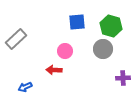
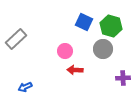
blue square: moved 7 px right; rotated 30 degrees clockwise
red arrow: moved 21 px right
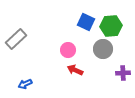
blue square: moved 2 px right
green hexagon: rotated 20 degrees counterclockwise
pink circle: moved 3 px right, 1 px up
red arrow: rotated 21 degrees clockwise
purple cross: moved 5 px up
blue arrow: moved 3 px up
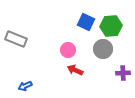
gray rectangle: rotated 65 degrees clockwise
blue arrow: moved 2 px down
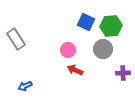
gray rectangle: rotated 35 degrees clockwise
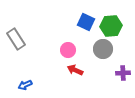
blue arrow: moved 1 px up
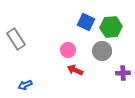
green hexagon: moved 1 px down
gray circle: moved 1 px left, 2 px down
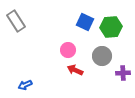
blue square: moved 1 px left
gray rectangle: moved 18 px up
gray circle: moved 5 px down
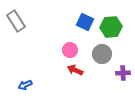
pink circle: moved 2 px right
gray circle: moved 2 px up
